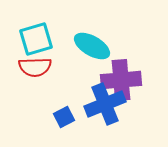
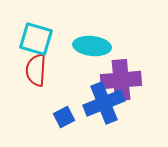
cyan square: rotated 32 degrees clockwise
cyan ellipse: rotated 24 degrees counterclockwise
red semicircle: moved 1 px right, 3 px down; rotated 96 degrees clockwise
blue cross: moved 1 px left, 1 px up
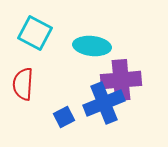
cyan square: moved 1 px left, 6 px up; rotated 12 degrees clockwise
red semicircle: moved 13 px left, 14 px down
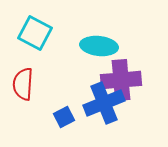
cyan ellipse: moved 7 px right
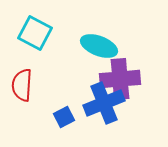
cyan ellipse: rotated 15 degrees clockwise
purple cross: moved 1 px left, 1 px up
red semicircle: moved 1 px left, 1 px down
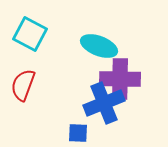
cyan square: moved 5 px left, 1 px down
purple cross: rotated 6 degrees clockwise
red semicircle: moved 1 px right; rotated 16 degrees clockwise
blue square: moved 14 px right, 16 px down; rotated 30 degrees clockwise
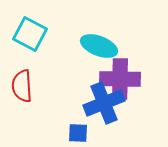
red semicircle: moved 1 px left, 1 px down; rotated 24 degrees counterclockwise
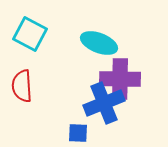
cyan ellipse: moved 3 px up
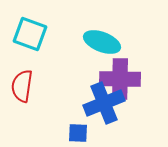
cyan square: rotated 8 degrees counterclockwise
cyan ellipse: moved 3 px right, 1 px up
red semicircle: rotated 12 degrees clockwise
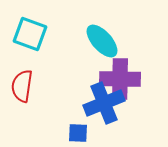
cyan ellipse: moved 1 px up; rotated 27 degrees clockwise
